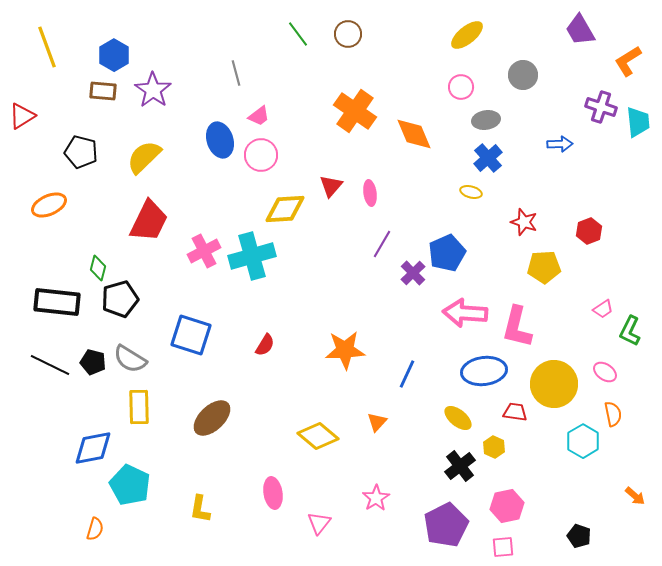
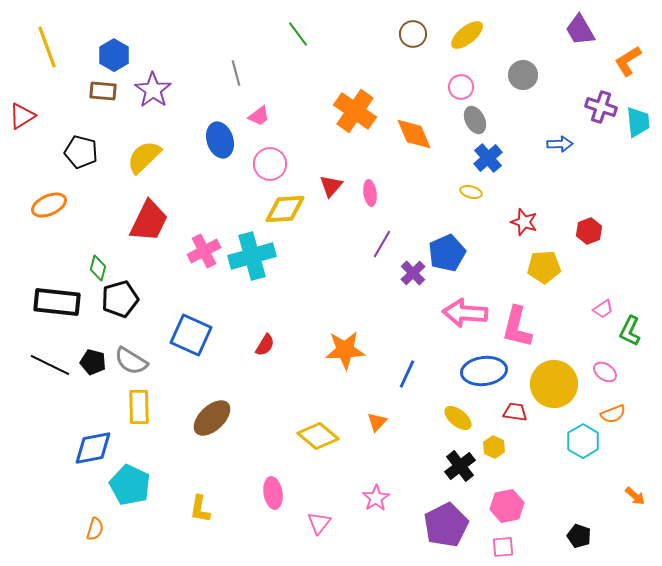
brown circle at (348, 34): moved 65 px right
gray ellipse at (486, 120): moved 11 px left; rotated 72 degrees clockwise
pink circle at (261, 155): moved 9 px right, 9 px down
blue square at (191, 335): rotated 6 degrees clockwise
gray semicircle at (130, 359): moved 1 px right, 2 px down
orange semicircle at (613, 414): rotated 80 degrees clockwise
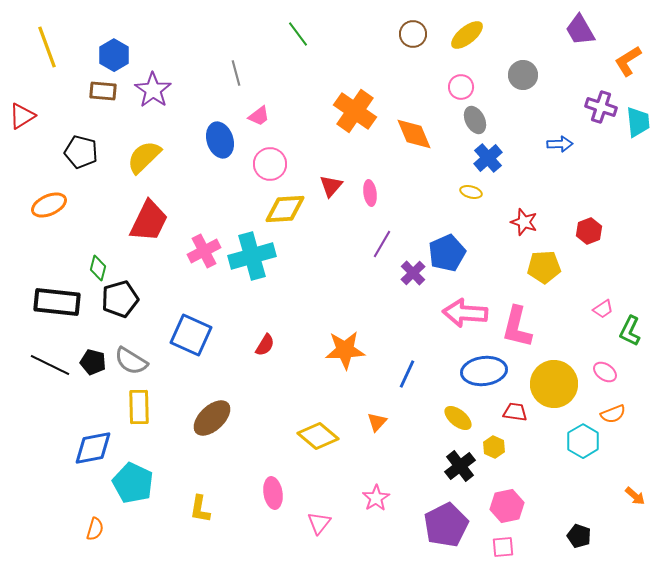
cyan pentagon at (130, 485): moved 3 px right, 2 px up
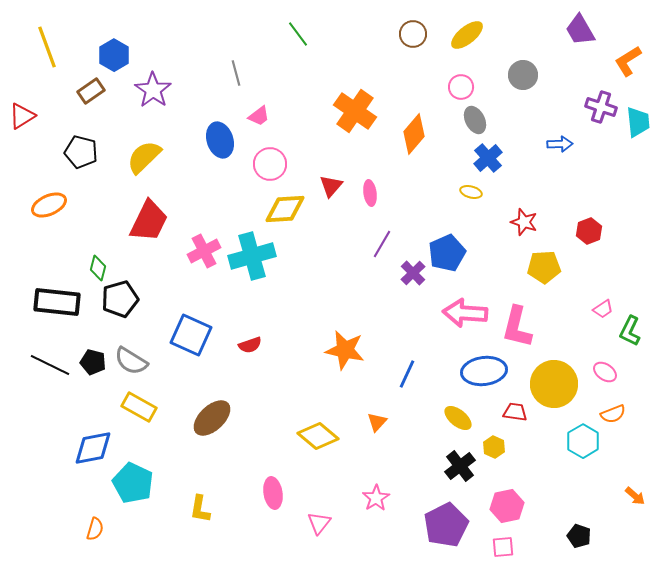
brown rectangle at (103, 91): moved 12 px left; rotated 40 degrees counterclockwise
orange diamond at (414, 134): rotated 63 degrees clockwise
red semicircle at (265, 345): moved 15 px left; rotated 40 degrees clockwise
orange star at (345, 350): rotated 15 degrees clockwise
yellow rectangle at (139, 407): rotated 60 degrees counterclockwise
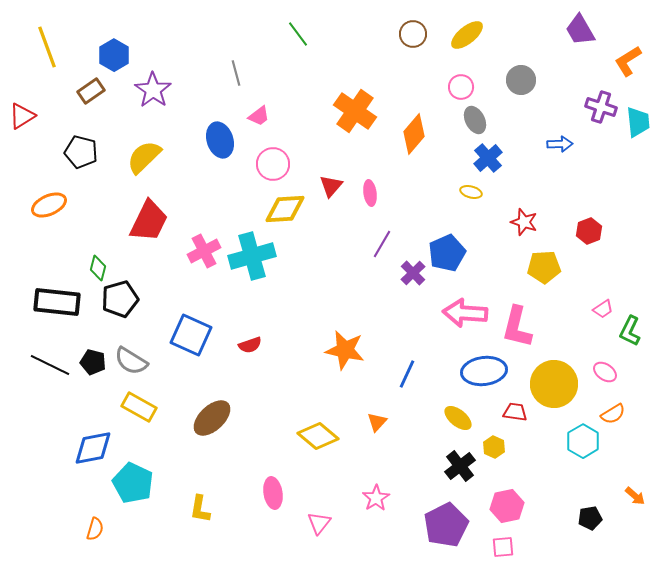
gray circle at (523, 75): moved 2 px left, 5 px down
pink circle at (270, 164): moved 3 px right
orange semicircle at (613, 414): rotated 10 degrees counterclockwise
black pentagon at (579, 536): moved 11 px right, 18 px up; rotated 30 degrees counterclockwise
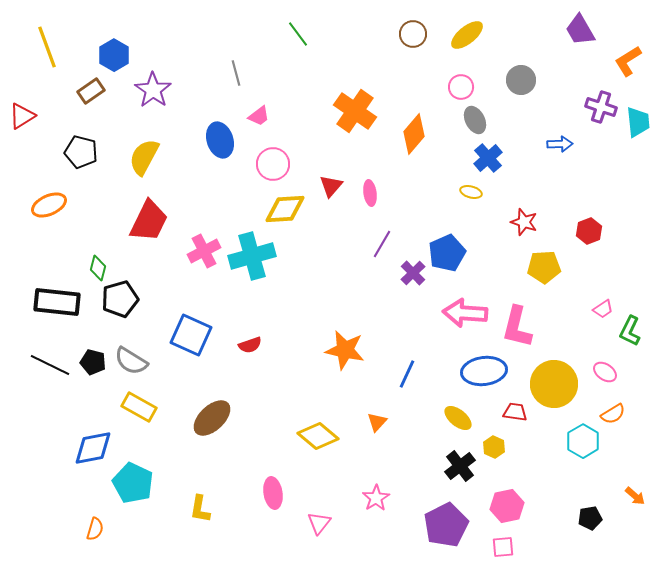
yellow semicircle at (144, 157): rotated 18 degrees counterclockwise
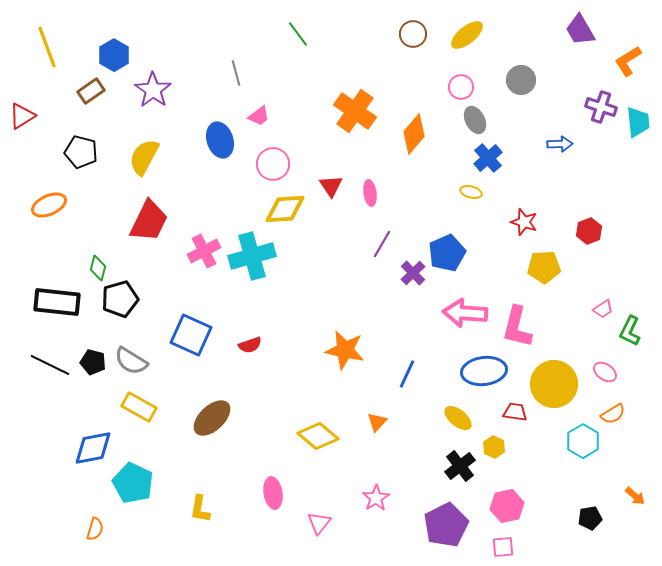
red triangle at (331, 186): rotated 15 degrees counterclockwise
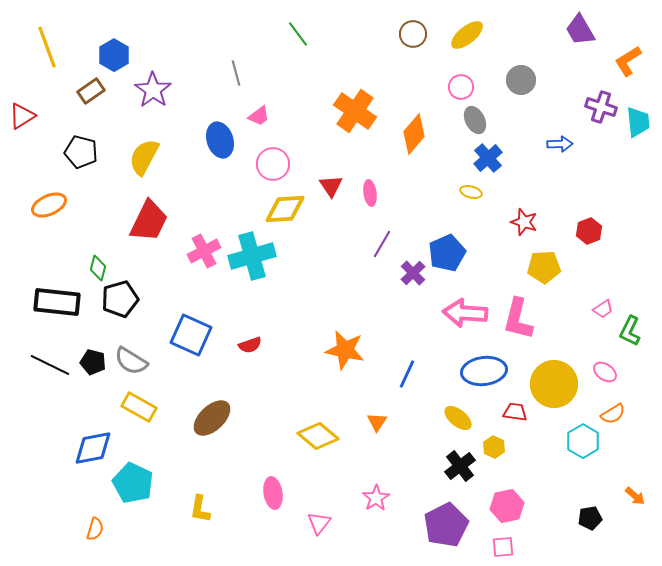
pink L-shape at (517, 327): moved 1 px right, 8 px up
orange triangle at (377, 422): rotated 10 degrees counterclockwise
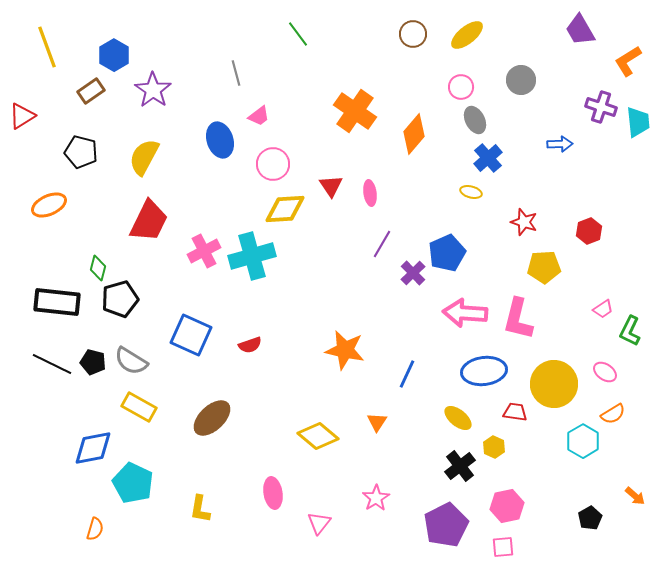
black line at (50, 365): moved 2 px right, 1 px up
black pentagon at (590, 518): rotated 20 degrees counterclockwise
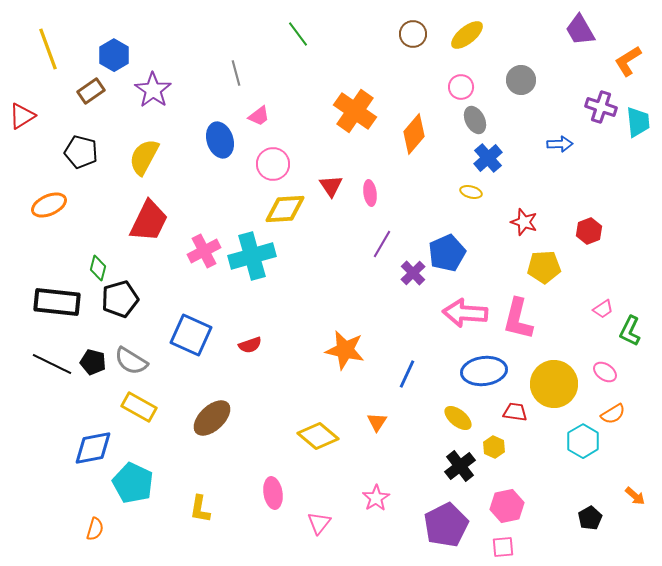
yellow line at (47, 47): moved 1 px right, 2 px down
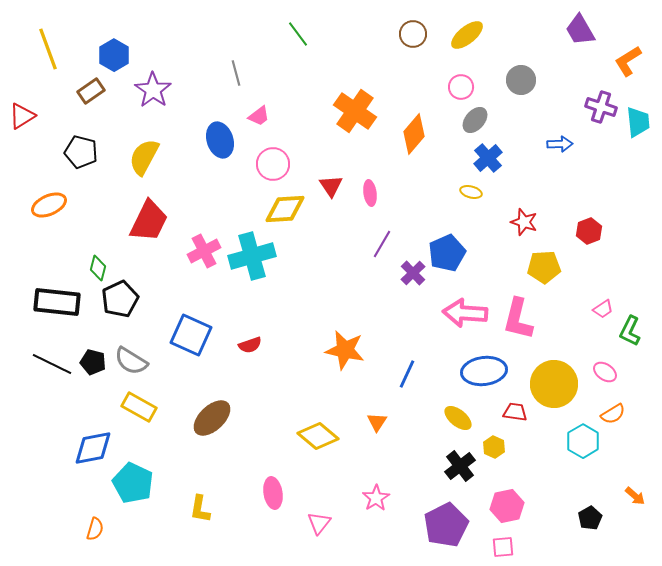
gray ellipse at (475, 120): rotated 68 degrees clockwise
black pentagon at (120, 299): rotated 9 degrees counterclockwise
